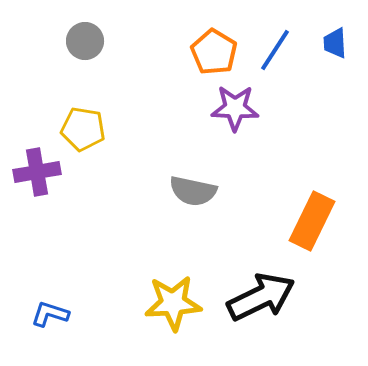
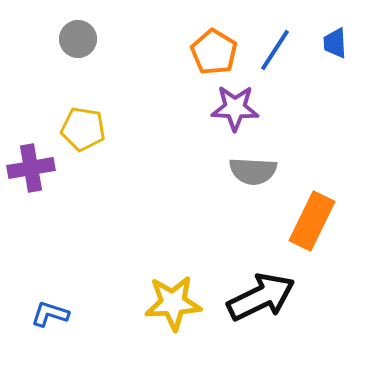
gray circle: moved 7 px left, 2 px up
purple cross: moved 6 px left, 4 px up
gray semicircle: moved 60 px right, 20 px up; rotated 9 degrees counterclockwise
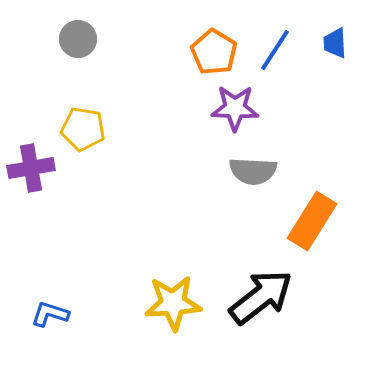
orange rectangle: rotated 6 degrees clockwise
black arrow: rotated 12 degrees counterclockwise
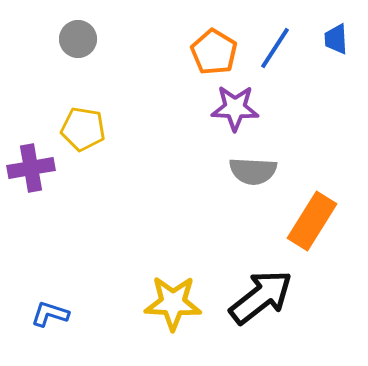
blue trapezoid: moved 1 px right, 4 px up
blue line: moved 2 px up
yellow star: rotated 6 degrees clockwise
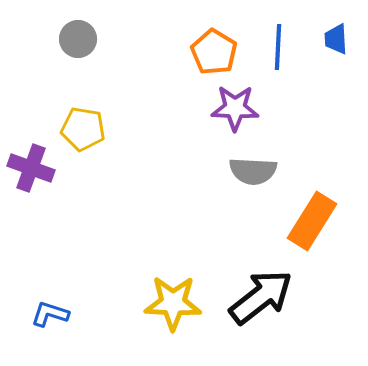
blue line: moved 3 px right, 1 px up; rotated 30 degrees counterclockwise
purple cross: rotated 30 degrees clockwise
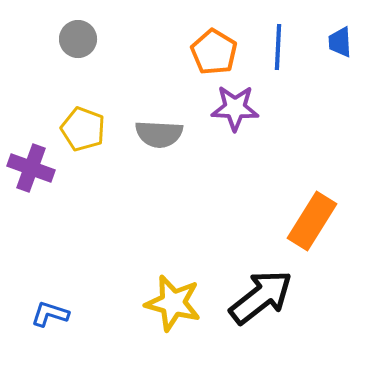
blue trapezoid: moved 4 px right, 3 px down
yellow pentagon: rotated 12 degrees clockwise
gray semicircle: moved 94 px left, 37 px up
yellow star: rotated 12 degrees clockwise
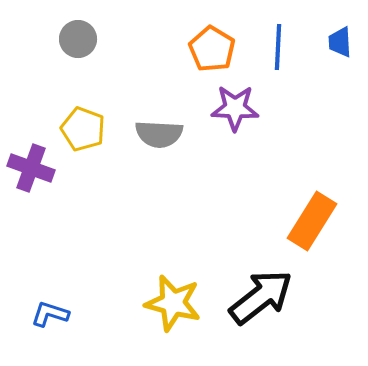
orange pentagon: moved 2 px left, 3 px up
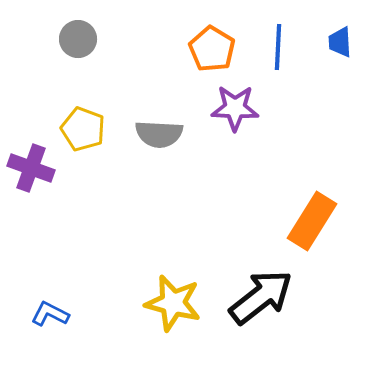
blue L-shape: rotated 9 degrees clockwise
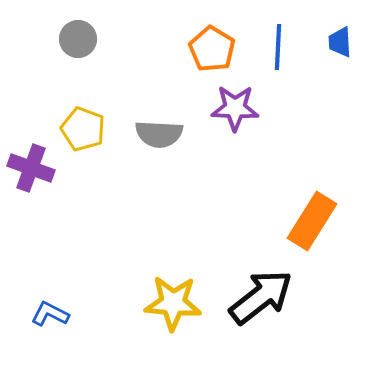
yellow star: rotated 10 degrees counterclockwise
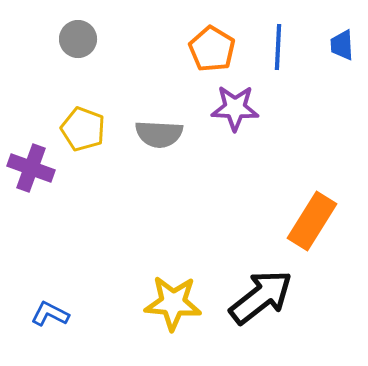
blue trapezoid: moved 2 px right, 3 px down
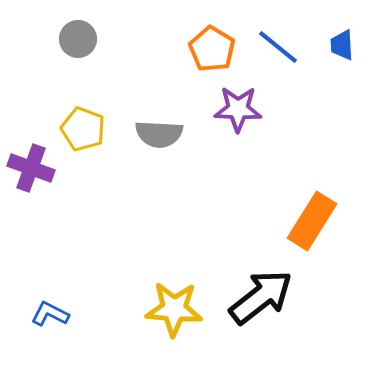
blue line: rotated 54 degrees counterclockwise
purple star: moved 3 px right, 1 px down
yellow star: moved 1 px right, 6 px down
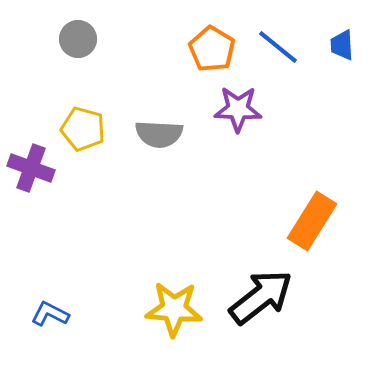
yellow pentagon: rotated 6 degrees counterclockwise
